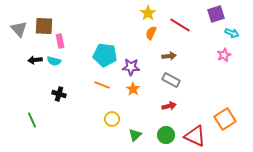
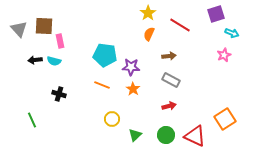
orange semicircle: moved 2 px left, 1 px down
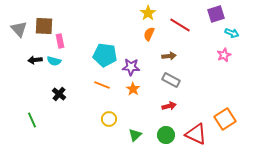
black cross: rotated 24 degrees clockwise
yellow circle: moved 3 px left
red triangle: moved 1 px right, 2 px up
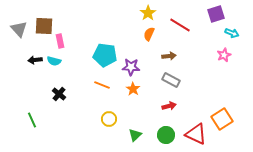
orange square: moved 3 px left
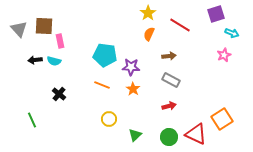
green circle: moved 3 px right, 2 px down
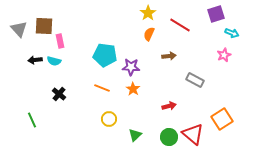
gray rectangle: moved 24 px right
orange line: moved 3 px down
red triangle: moved 3 px left; rotated 15 degrees clockwise
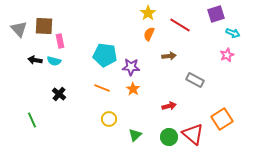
cyan arrow: moved 1 px right
pink star: moved 3 px right
black arrow: rotated 16 degrees clockwise
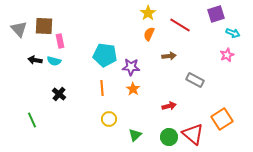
orange line: rotated 63 degrees clockwise
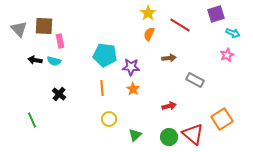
brown arrow: moved 2 px down
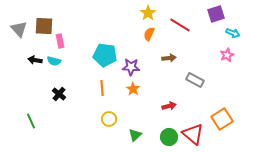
green line: moved 1 px left, 1 px down
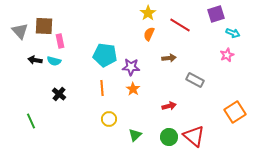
gray triangle: moved 1 px right, 2 px down
orange square: moved 13 px right, 7 px up
red triangle: moved 1 px right, 2 px down
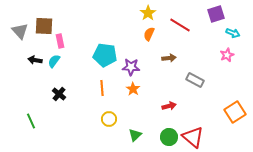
cyan semicircle: rotated 112 degrees clockwise
red triangle: moved 1 px left, 1 px down
